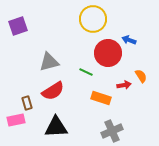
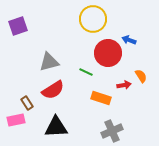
red semicircle: moved 1 px up
brown rectangle: rotated 16 degrees counterclockwise
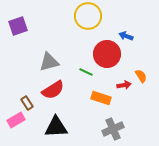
yellow circle: moved 5 px left, 3 px up
blue arrow: moved 3 px left, 4 px up
red circle: moved 1 px left, 1 px down
pink rectangle: rotated 18 degrees counterclockwise
gray cross: moved 1 px right, 2 px up
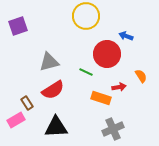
yellow circle: moved 2 px left
red arrow: moved 5 px left, 2 px down
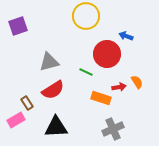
orange semicircle: moved 4 px left, 6 px down
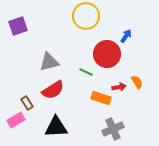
blue arrow: rotated 104 degrees clockwise
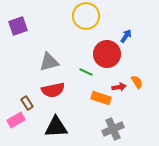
red semicircle: rotated 20 degrees clockwise
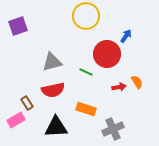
gray triangle: moved 3 px right
orange rectangle: moved 15 px left, 11 px down
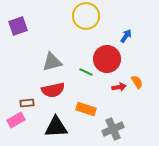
red circle: moved 5 px down
brown rectangle: rotated 64 degrees counterclockwise
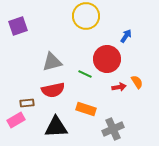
green line: moved 1 px left, 2 px down
